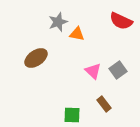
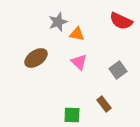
pink triangle: moved 14 px left, 9 px up
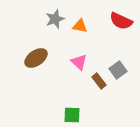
gray star: moved 3 px left, 3 px up
orange triangle: moved 3 px right, 8 px up
brown rectangle: moved 5 px left, 23 px up
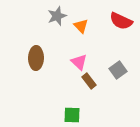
gray star: moved 2 px right, 3 px up
orange triangle: moved 1 px right; rotated 35 degrees clockwise
brown ellipse: rotated 55 degrees counterclockwise
brown rectangle: moved 10 px left
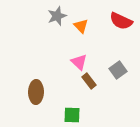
brown ellipse: moved 34 px down
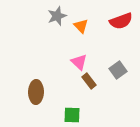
red semicircle: rotated 45 degrees counterclockwise
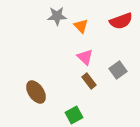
gray star: rotated 18 degrees clockwise
pink triangle: moved 6 px right, 5 px up
brown ellipse: rotated 35 degrees counterclockwise
green square: moved 2 px right; rotated 30 degrees counterclockwise
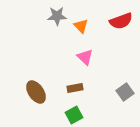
gray square: moved 7 px right, 22 px down
brown rectangle: moved 14 px left, 7 px down; rotated 63 degrees counterclockwise
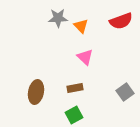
gray star: moved 1 px right, 2 px down
brown ellipse: rotated 45 degrees clockwise
